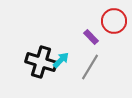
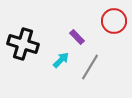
purple rectangle: moved 14 px left
black cross: moved 18 px left, 18 px up
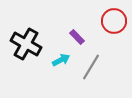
black cross: moved 3 px right; rotated 12 degrees clockwise
cyan arrow: rotated 18 degrees clockwise
gray line: moved 1 px right
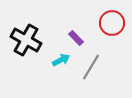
red circle: moved 2 px left, 2 px down
purple rectangle: moved 1 px left, 1 px down
black cross: moved 4 px up
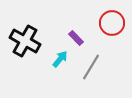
black cross: moved 1 px left, 1 px down
cyan arrow: moved 1 px left, 1 px up; rotated 24 degrees counterclockwise
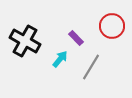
red circle: moved 3 px down
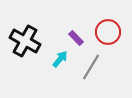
red circle: moved 4 px left, 6 px down
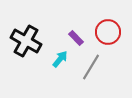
black cross: moved 1 px right
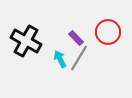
cyan arrow: rotated 66 degrees counterclockwise
gray line: moved 12 px left, 9 px up
